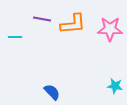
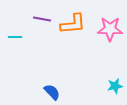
cyan star: rotated 21 degrees counterclockwise
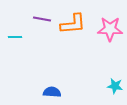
cyan star: rotated 21 degrees clockwise
blue semicircle: rotated 42 degrees counterclockwise
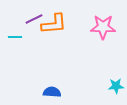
purple line: moved 8 px left; rotated 36 degrees counterclockwise
orange L-shape: moved 19 px left
pink star: moved 7 px left, 2 px up
cyan star: moved 1 px right; rotated 14 degrees counterclockwise
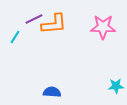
cyan line: rotated 56 degrees counterclockwise
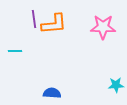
purple line: rotated 72 degrees counterclockwise
cyan line: moved 14 px down; rotated 56 degrees clockwise
cyan star: moved 1 px up
blue semicircle: moved 1 px down
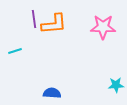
cyan line: rotated 16 degrees counterclockwise
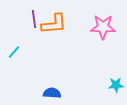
cyan line: moved 1 px left, 1 px down; rotated 32 degrees counterclockwise
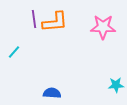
orange L-shape: moved 1 px right, 2 px up
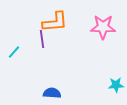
purple line: moved 8 px right, 20 px down
